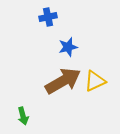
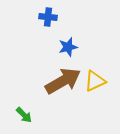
blue cross: rotated 18 degrees clockwise
green arrow: moved 1 px right, 1 px up; rotated 30 degrees counterclockwise
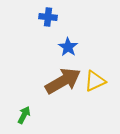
blue star: rotated 24 degrees counterclockwise
green arrow: rotated 108 degrees counterclockwise
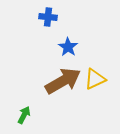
yellow triangle: moved 2 px up
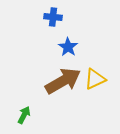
blue cross: moved 5 px right
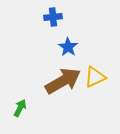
blue cross: rotated 12 degrees counterclockwise
yellow triangle: moved 2 px up
green arrow: moved 4 px left, 7 px up
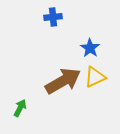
blue star: moved 22 px right, 1 px down
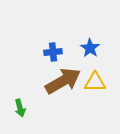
blue cross: moved 35 px down
yellow triangle: moved 5 px down; rotated 25 degrees clockwise
green arrow: rotated 138 degrees clockwise
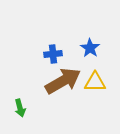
blue cross: moved 2 px down
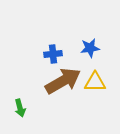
blue star: rotated 30 degrees clockwise
